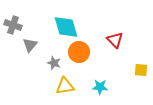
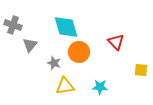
red triangle: moved 1 px right, 2 px down
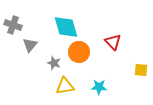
red triangle: moved 3 px left
cyan star: moved 1 px left
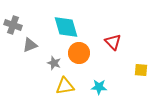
gray triangle: rotated 28 degrees clockwise
orange circle: moved 1 px down
